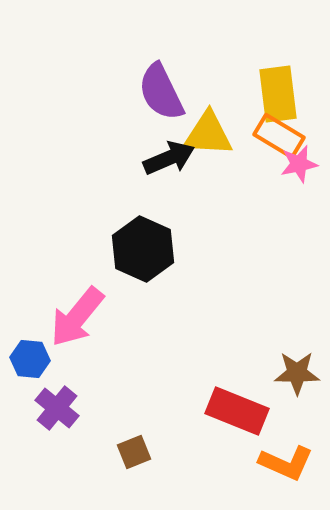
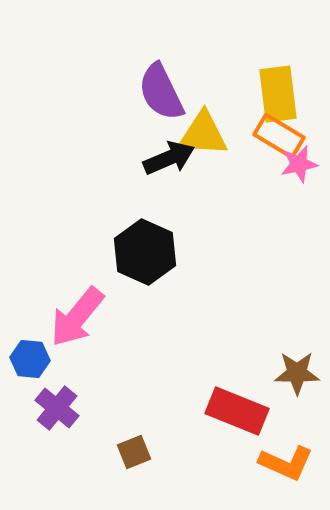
yellow triangle: moved 5 px left
black hexagon: moved 2 px right, 3 px down
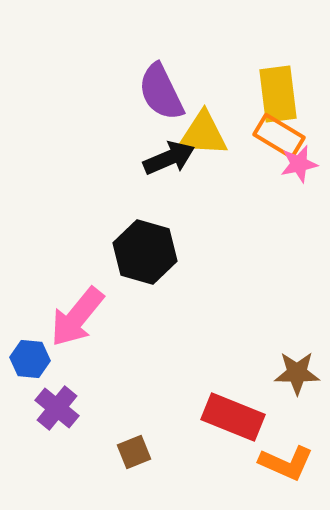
black hexagon: rotated 8 degrees counterclockwise
red rectangle: moved 4 px left, 6 px down
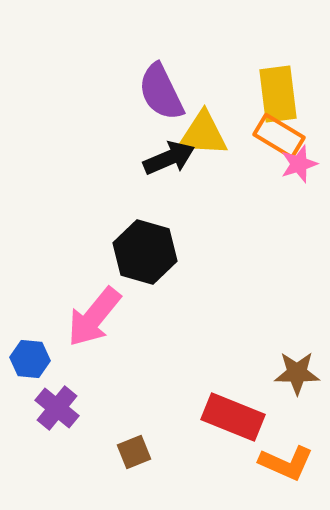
pink star: rotated 6 degrees counterclockwise
pink arrow: moved 17 px right
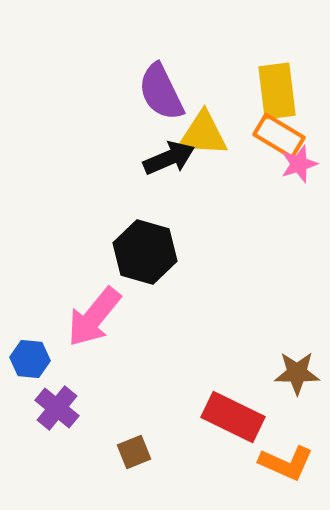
yellow rectangle: moved 1 px left, 3 px up
red rectangle: rotated 4 degrees clockwise
